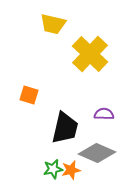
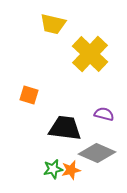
purple semicircle: rotated 12 degrees clockwise
black trapezoid: rotated 96 degrees counterclockwise
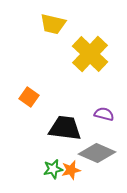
orange square: moved 2 px down; rotated 18 degrees clockwise
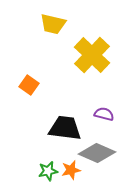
yellow cross: moved 2 px right, 1 px down
orange square: moved 12 px up
green star: moved 5 px left, 2 px down
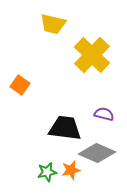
orange square: moved 9 px left
green star: moved 1 px left, 1 px down
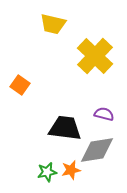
yellow cross: moved 3 px right, 1 px down
gray diamond: moved 3 px up; rotated 33 degrees counterclockwise
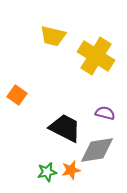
yellow trapezoid: moved 12 px down
yellow cross: moved 1 px right; rotated 12 degrees counterclockwise
orange square: moved 3 px left, 10 px down
purple semicircle: moved 1 px right, 1 px up
black trapezoid: rotated 20 degrees clockwise
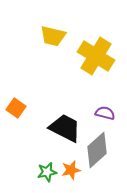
orange square: moved 1 px left, 13 px down
gray diamond: rotated 33 degrees counterclockwise
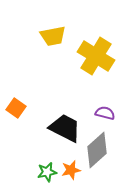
yellow trapezoid: rotated 24 degrees counterclockwise
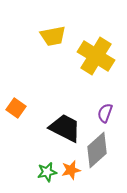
purple semicircle: rotated 84 degrees counterclockwise
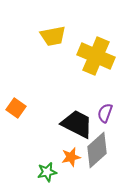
yellow cross: rotated 9 degrees counterclockwise
black trapezoid: moved 12 px right, 4 px up
orange star: moved 13 px up
